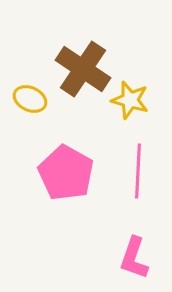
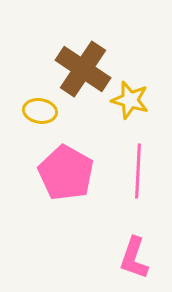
yellow ellipse: moved 10 px right, 12 px down; rotated 16 degrees counterclockwise
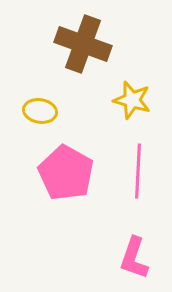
brown cross: moved 25 px up; rotated 14 degrees counterclockwise
yellow star: moved 2 px right
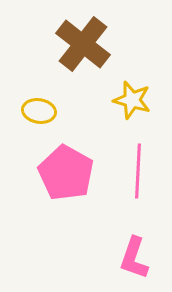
brown cross: rotated 18 degrees clockwise
yellow ellipse: moved 1 px left
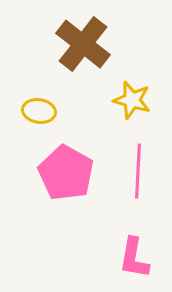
pink L-shape: rotated 9 degrees counterclockwise
